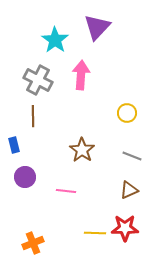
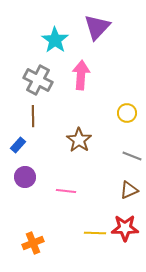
blue rectangle: moved 4 px right; rotated 56 degrees clockwise
brown star: moved 3 px left, 10 px up
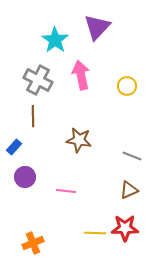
pink arrow: rotated 16 degrees counterclockwise
yellow circle: moved 27 px up
brown star: rotated 25 degrees counterclockwise
blue rectangle: moved 4 px left, 2 px down
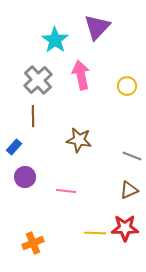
gray cross: rotated 20 degrees clockwise
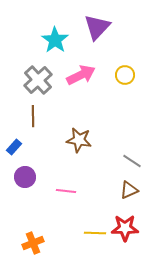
pink arrow: rotated 76 degrees clockwise
yellow circle: moved 2 px left, 11 px up
gray line: moved 5 px down; rotated 12 degrees clockwise
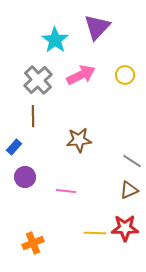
brown star: rotated 15 degrees counterclockwise
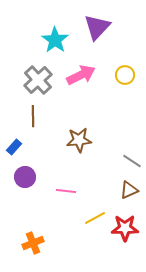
yellow line: moved 15 px up; rotated 30 degrees counterclockwise
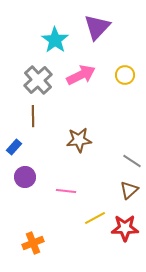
brown triangle: rotated 18 degrees counterclockwise
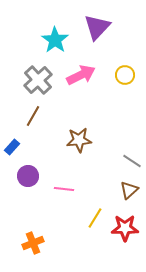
brown line: rotated 30 degrees clockwise
blue rectangle: moved 2 px left
purple circle: moved 3 px right, 1 px up
pink line: moved 2 px left, 2 px up
yellow line: rotated 30 degrees counterclockwise
